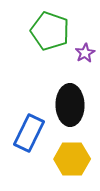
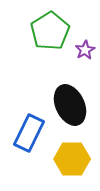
green pentagon: rotated 21 degrees clockwise
purple star: moved 3 px up
black ellipse: rotated 24 degrees counterclockwise
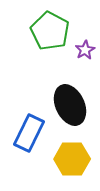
green pentagon: rotated 12 degrees counterclockwise
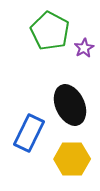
purple star: moved 1 px left, 2 px up
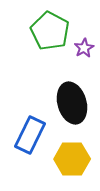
black ellipse: moved 2 px right, 2 px up; rotated 9 degrees clockwise
blue rectangle: moved 1 px right, 2 px down
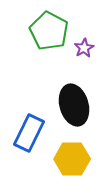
green pentagon: moved 1 px left
black ellipse: moved 2 px right, 2 px down
blue rectangle: moved 1 px left, 2 px up
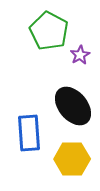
purple star: moved 4 px left, 7 px down
black ellipse: moved 1 px left, 1 px down; rotated 24 degrees counterclockwise
blue rectangle: rotated 30 degrees counterclockwise
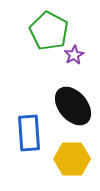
purple star: moved 6 px left
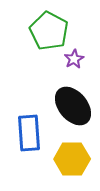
purple star: moved 4 px down
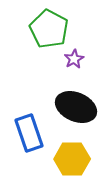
green pentagon: moved 2 px up
black ellipse: moved 3 px right, 1 px down; rotated 27 degrees counterclockwise
blue rectangle: rotated 15 degrees counterclockwise
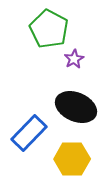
blue rectangle: rotated 63 degrees clockwise
